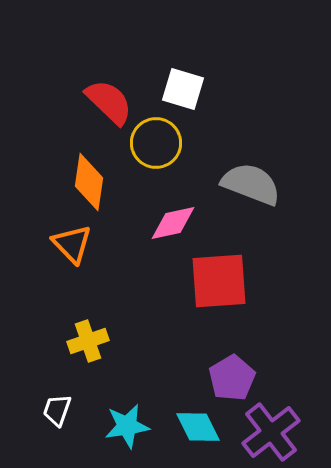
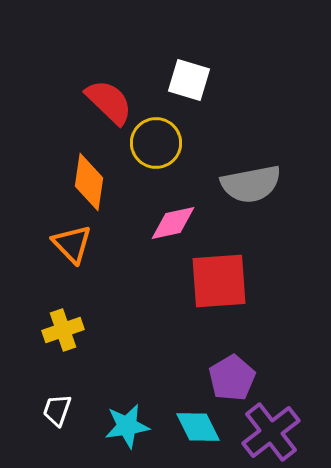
white square: moved 6 px right, 9 px up
gray semicircle: rotated 148 degrees clockwise
yellow cross: moved 25 px left, 11 px up
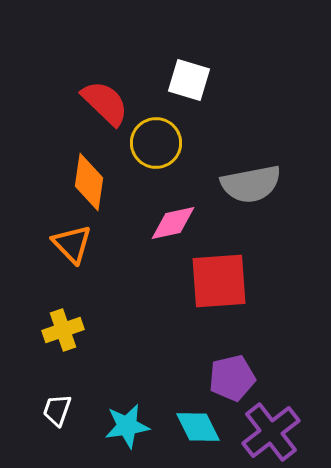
red semicircle: moved 4 px left, 1 px down
purple pentagon: rotated 18 degrees clockwise
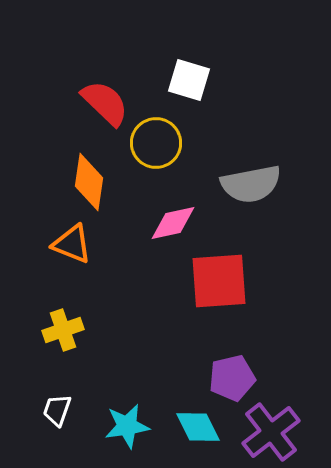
orange triangle: rotated 24 degrees counterclockwise
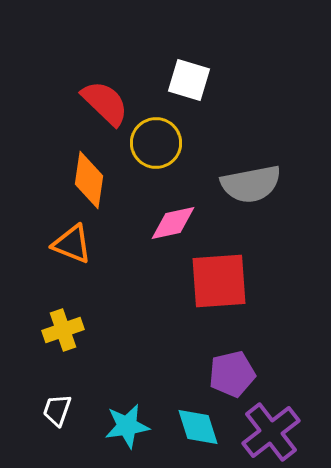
orange diamond: moved 2 px up
purple pentagon: moved 4 px up
cyan diamond: rotated 9 degrees clockwise
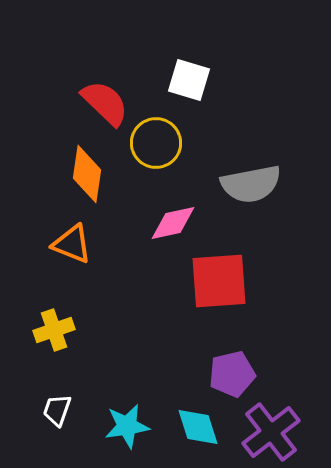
orange diamond: moved 2 px left, 6 px up
yellow cross: moved 9 px left
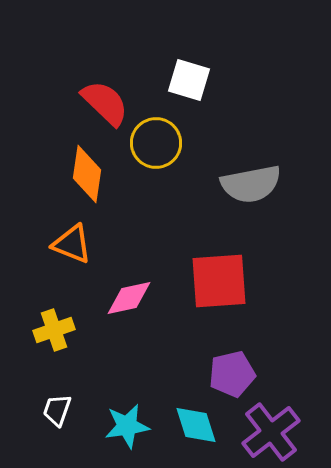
pink diamond: moved 44 px left, 75 px down
cyan diamond: moved 2 px left, 2 px up
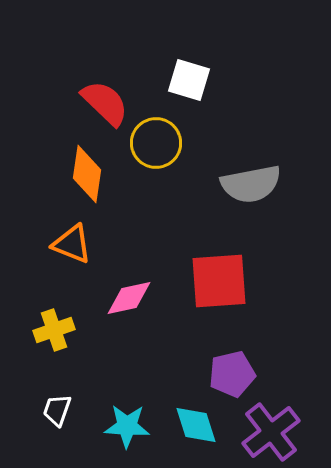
cyan star: rotated 12 degrees clockwise
